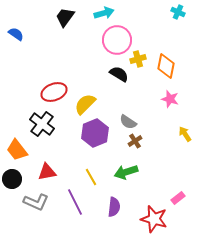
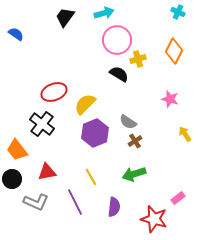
orange diamond: moved 8 px right, 15 px up; rotated 15 degrees clockwise
green arrow: moved 8 px right, 2 px down
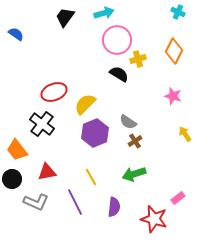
pink star: moved 3 px right, 3 px up
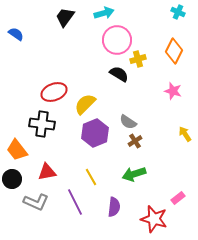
pink star: moved 5 px up
black cross: rotated 30 degrees counterclockwise
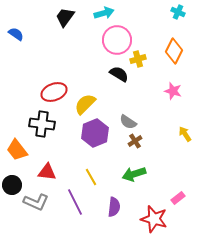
red triangle: rotated 18 degrees clockwise
black circle: moved 6 px down
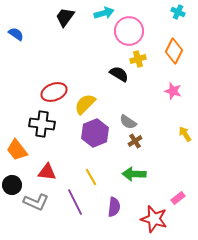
pink circle: moved 12 px right, 9 px up
green arrow: rotated 20 degrees clockwise
